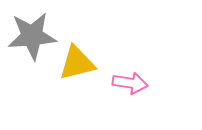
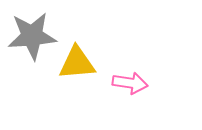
yellow triangle: rotated 9 degrees clockwise
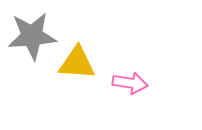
yellow triangle: rotated 9 degrees clockwise
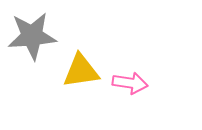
yellow triangle: moved 4 px right, 8 px down; rotated 12 degrees counterclockwise
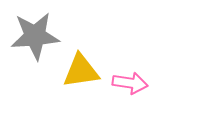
gray star: moved 3 px right
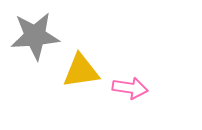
pink arrow: moved 5 px down
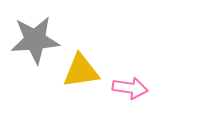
gray star: moved 4 px down
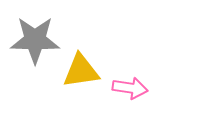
gray star: rotated 6 degrees clockwise
